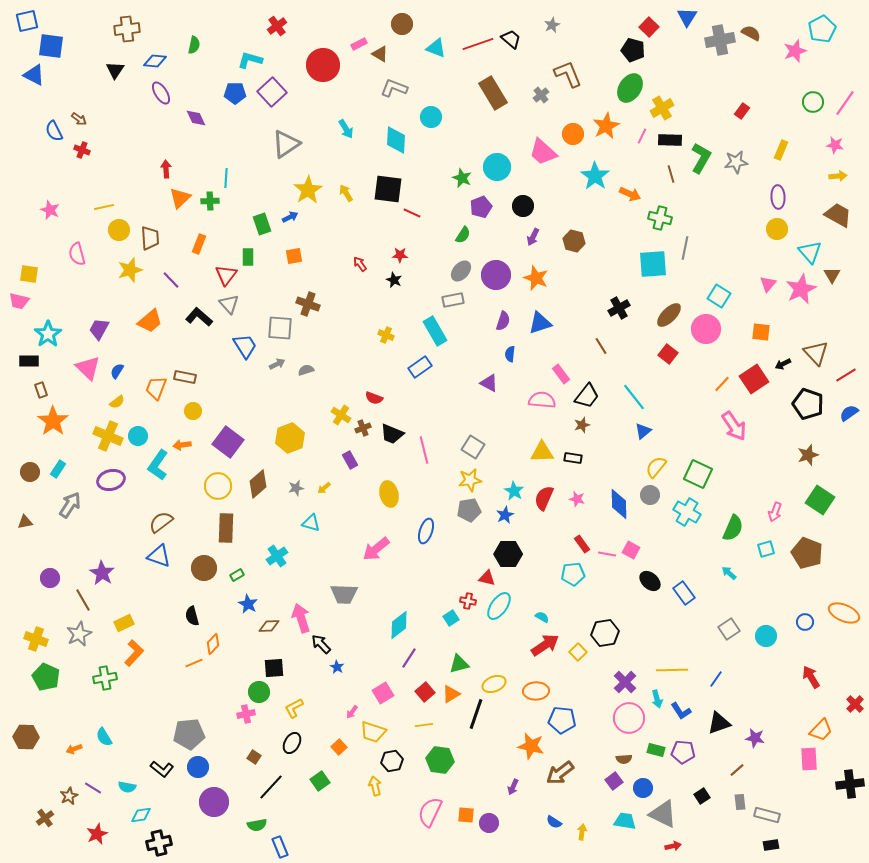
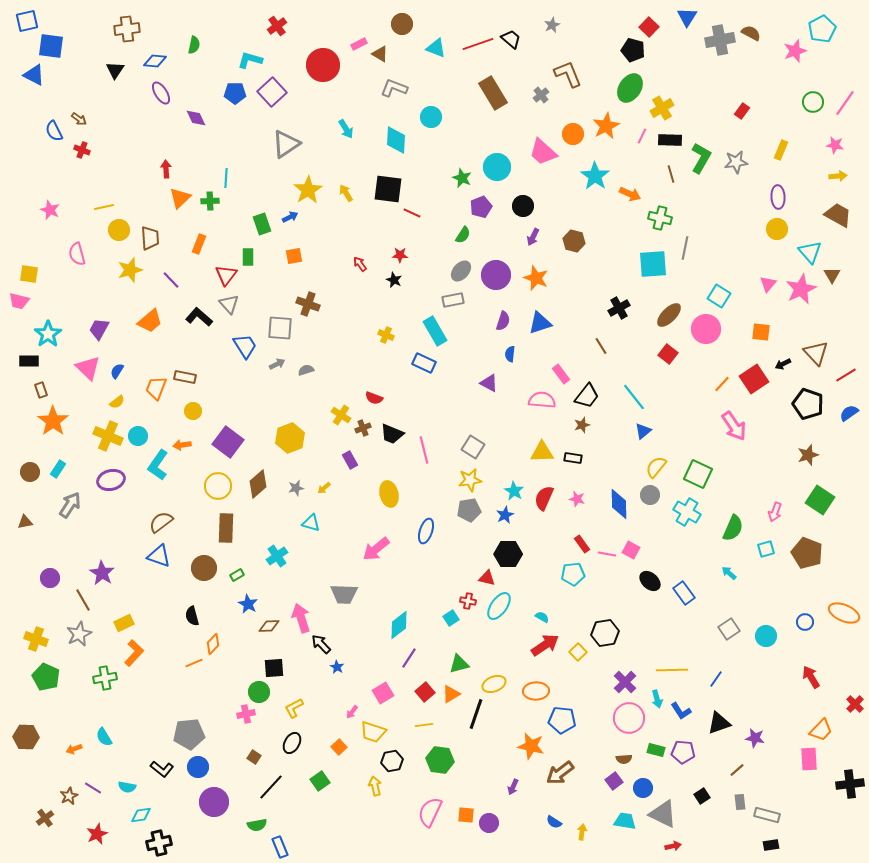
blue rectangle at (420, 367): moved 4 px right, 4 px up; rotated 60 degrees clockwise
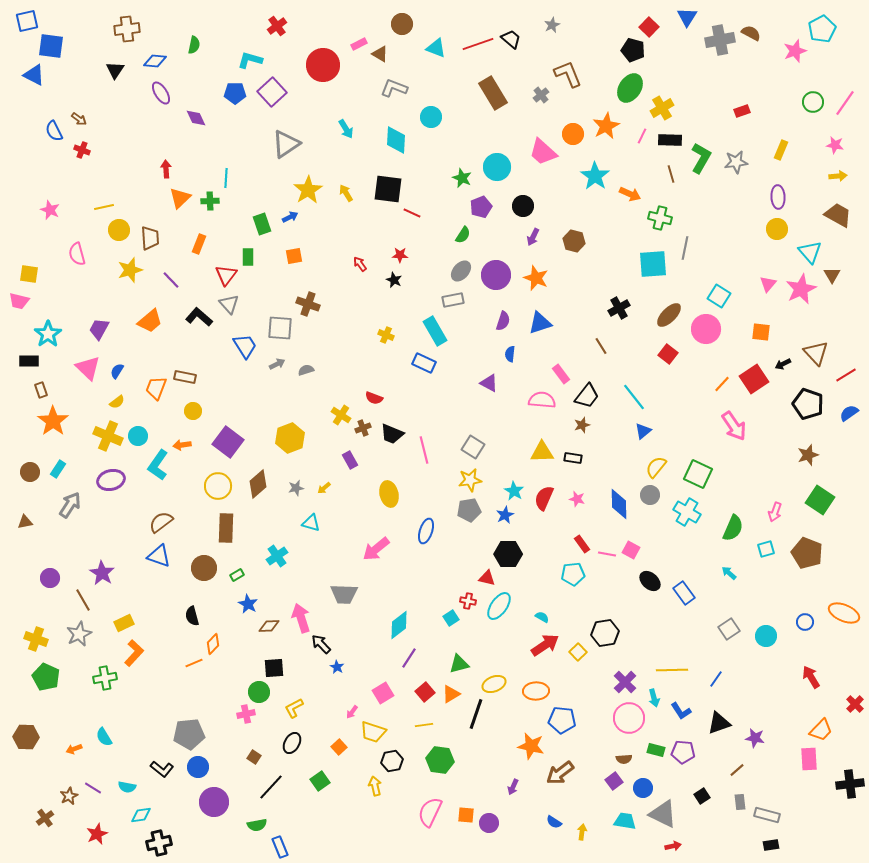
red rectangle at (742, 111): rotated 35 degrees clockwise
cyan arrow at (657, 699): moved 3 px left, 1 px up
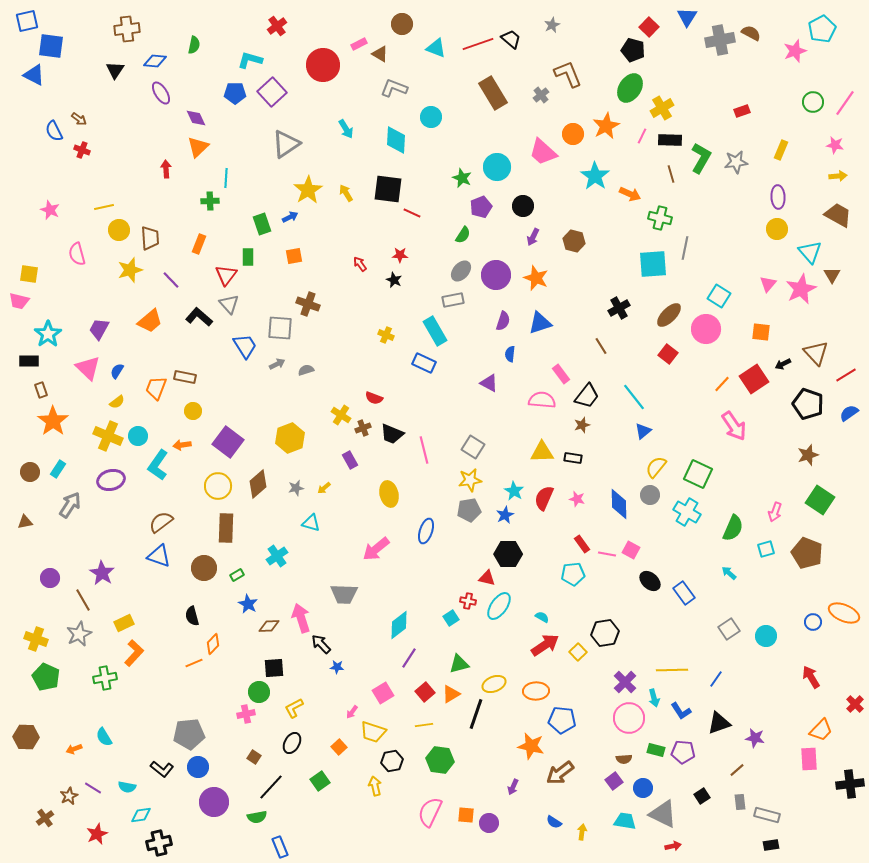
orange triangle at (180, 198): moved 18 px right, 51 px up
blue circle at (805, 622): moved 8 px right
blue star at (337, 667): rotated 24 degrees counterclockwise
green semicircle at (257, 825): moved 8 px up
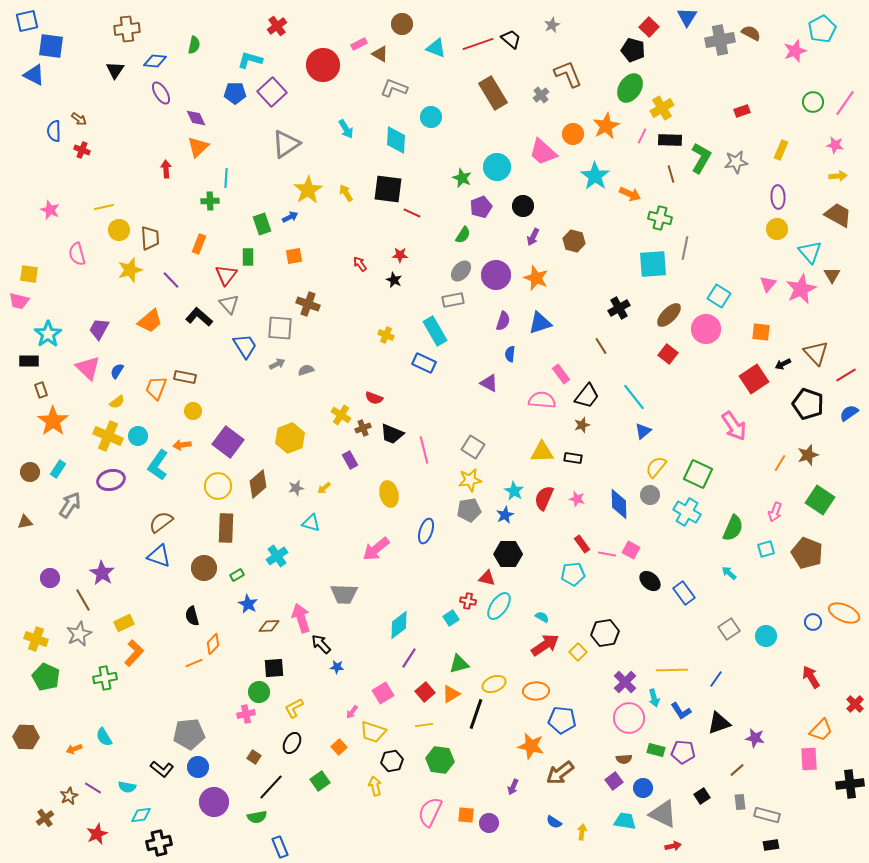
blue semicircle at (54, 131): rotated 25 degrees clockwise
orange line at (722, 384): moved 58 px right, 79 px down; rotated 12 degrees counterclockwise
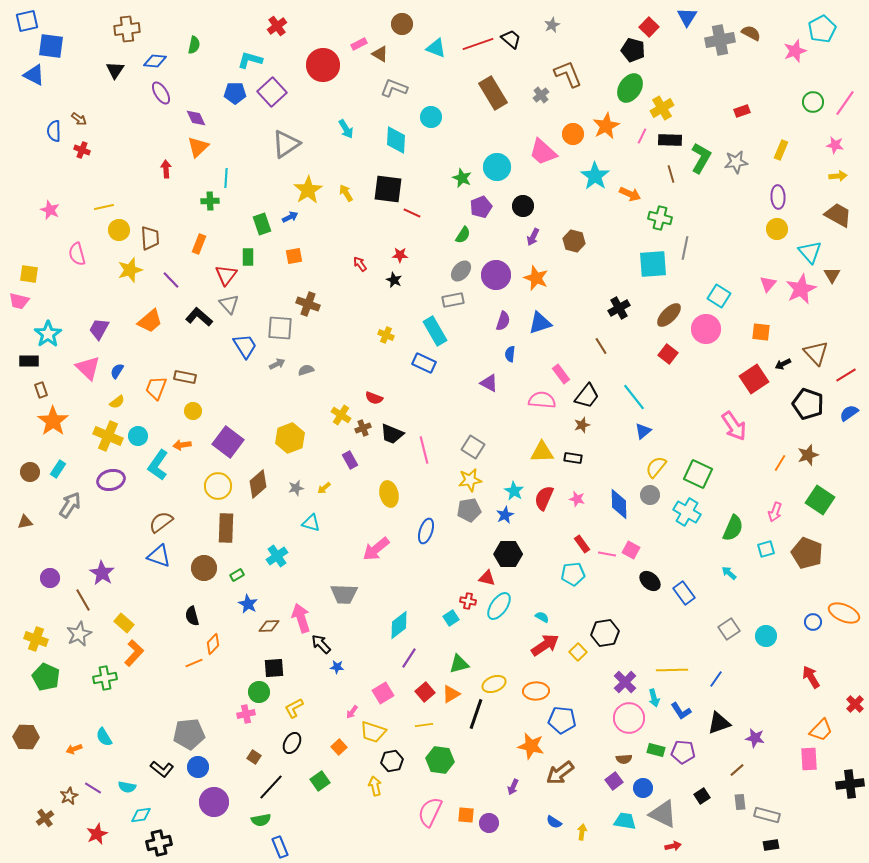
yellow rectangle at (124, 623): rotated 66 degrees clockwise
green semicircle at (257, 817): moved 4 px right, 3 px down
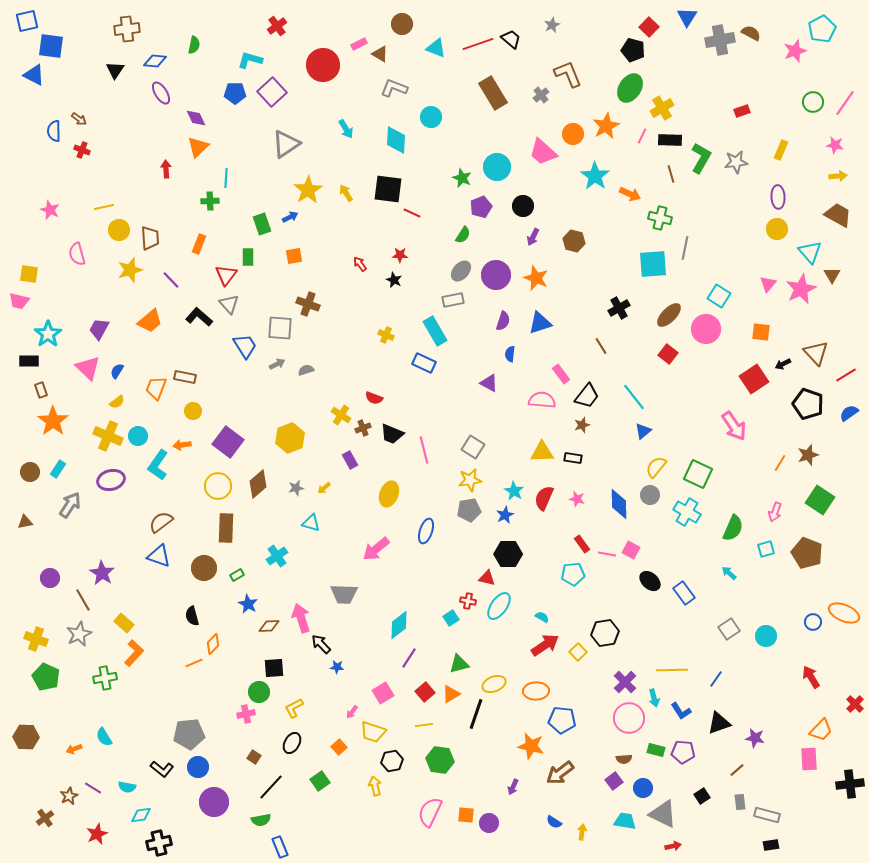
yellow ellipse at (389, 494): rotated 35 degrees clockwise
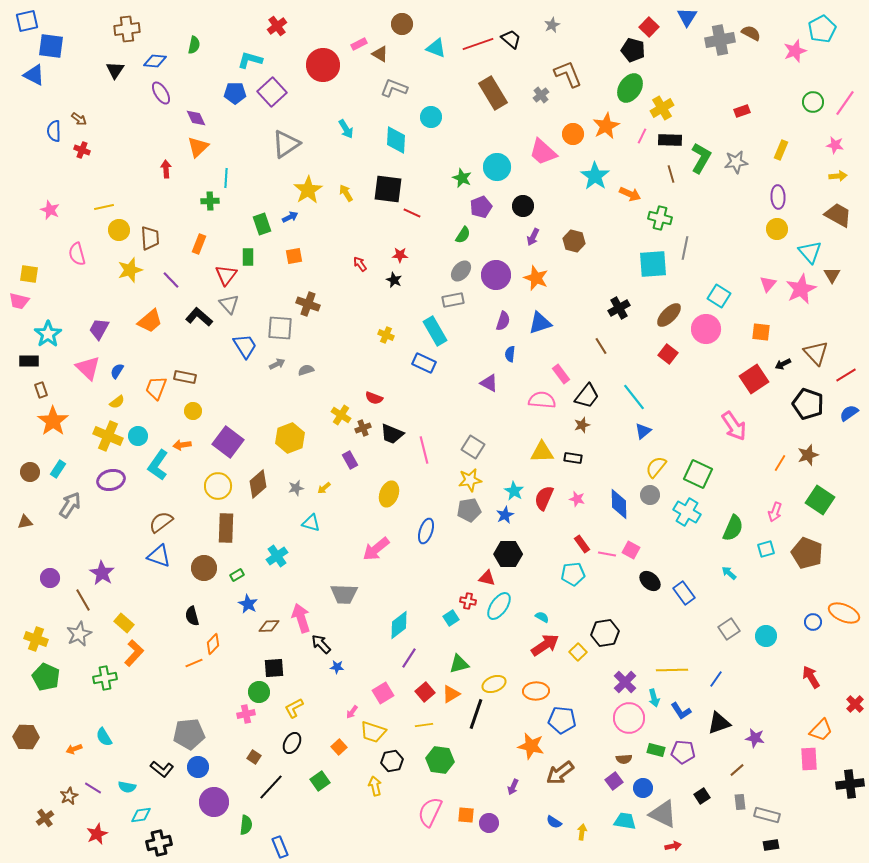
green semicircle at (261, 820): moved 15 px left, 5 px down; rotated 72 degrees counterclockwise
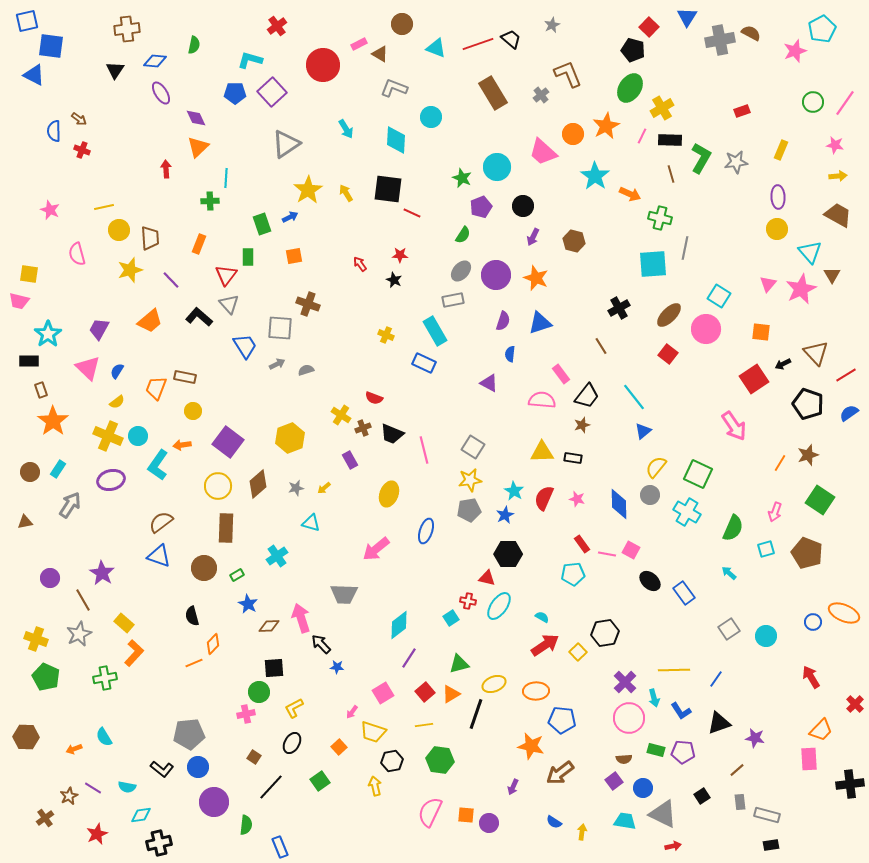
yellow line at (672, 670): moved 2 px right
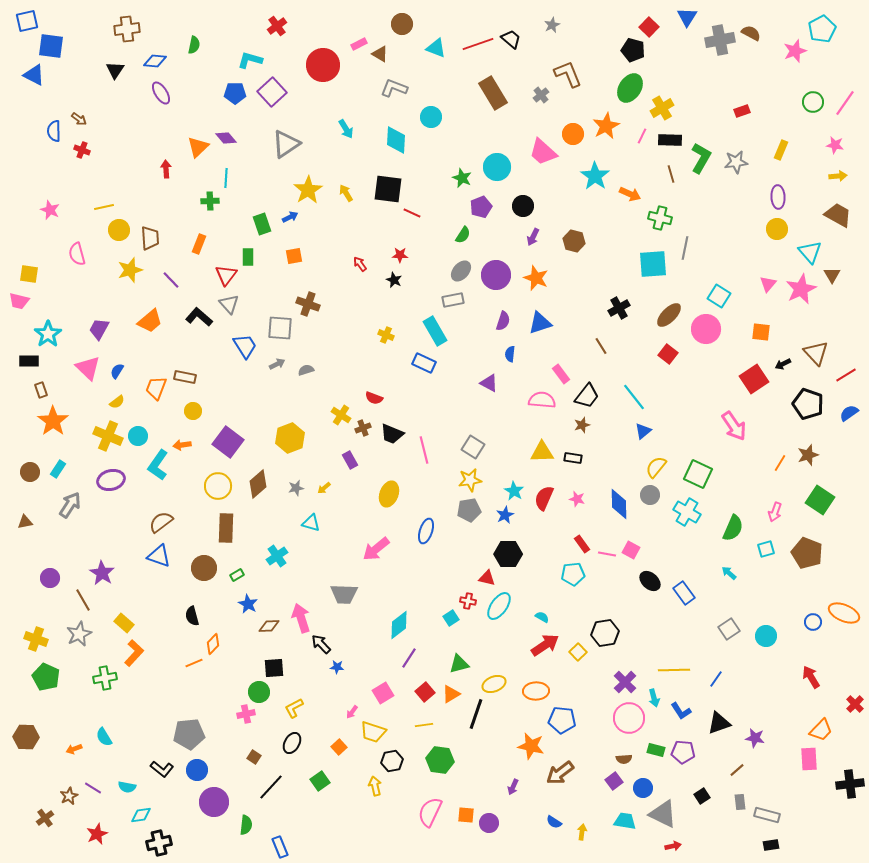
purple diamond at (196, 118): moved 30 px right, 20 px down; rotated 15 degrees counterclockwise
blue circle at (198, 767): moved 1 px left, 3 px down
